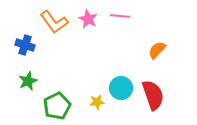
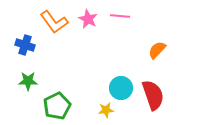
green star: rotated 24 degrees clockwise
yellow star: moved 9 px right, 8 px down
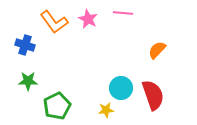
pink line: moved 3 px right, 3 px up
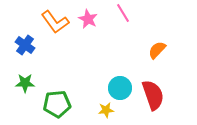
pink line: rotated 54 degrees clockwise
orange L-shape: moved 1 px right
blue cross: rotated 18 degrees clockwise
green star: moved 3 px left, 2 px down
cyan circle: moved 1 px left
green pentagon: moved 2 px up; rotated 20 degrees clockwise
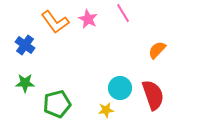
green pentagon: rotated 8 degrees counterclockwise
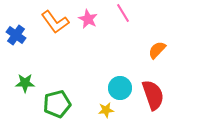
blue cross: moved 9 px left, 10 px up
